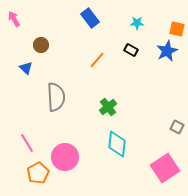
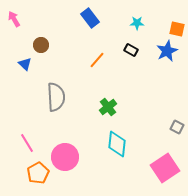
blue triangle: moved 1 px left, 4 px up
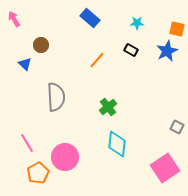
blue rectangle: rotated 12 degrees counterclockwise
